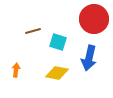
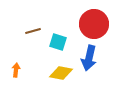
red circle: moved 5 px down
yellow diamond: moved 4 px right
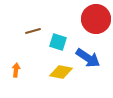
red circle: moved 2 px right, 5 px up
blue arrow: moved 1 px left; rotated 70 degrees counterclockwise
yellow diamond: moved 1 px up
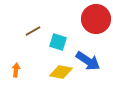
brown line: rotated 14 degrees counterclockwise
blue arrow: moved 3 px down
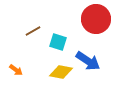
orange arrow: rotated 120 degrees clockwise
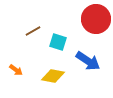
yellow diamond: moved 8 px left, 4 px down
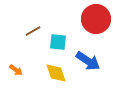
cyan square: rotated 12 degrees counterclockwise
yellow diamond: moved 3 px right, 3 px up; rotated 60 degrees clockwise
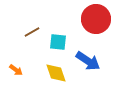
brown line: moved 1 px left, 1 px down
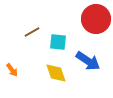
orange arrow: moved 4 px left; rotated 16 degrees clockwise
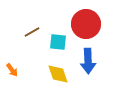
red circle: moved 10 px left, 5 px down
blue arrow: rotated 55 degrees clockwise
yellow diamond: moved 2 px right, 1 px down
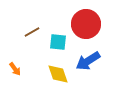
blue arrow: rotated 60 degrees clockwise
orange arrow: moved 3 px right, 1 px up
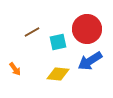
red circle: moved 1 px right, 5 px down
cyan square: rotated 18 degrees counterclockwise
blue arrow: moved 2 px right
yellow diamond: rotated 65 degrees counterclockwise
